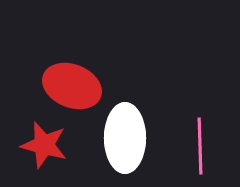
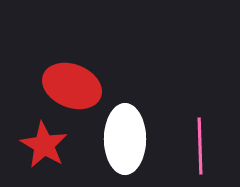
white ellipse: moved 1 px down
red star: rotated 15 degrees clockwise
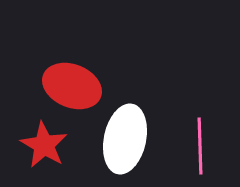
white ellipse: rotated 12 degrees clockwise
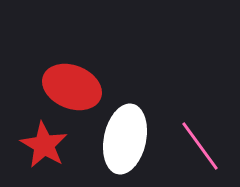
red ellipse: moved 1 px down
pink line: rotated 34 degrees counterclockwise
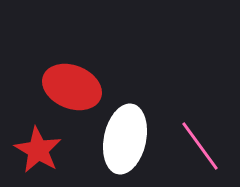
red star: moved 6 px left, 5 px down
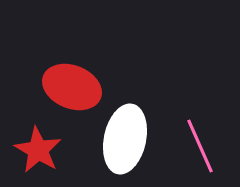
pink line: rotated 12 degrees clockwise
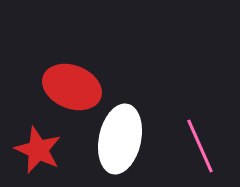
white ellipse: moved 5 px left
red star: rotated 6 degrees counterclockwise
